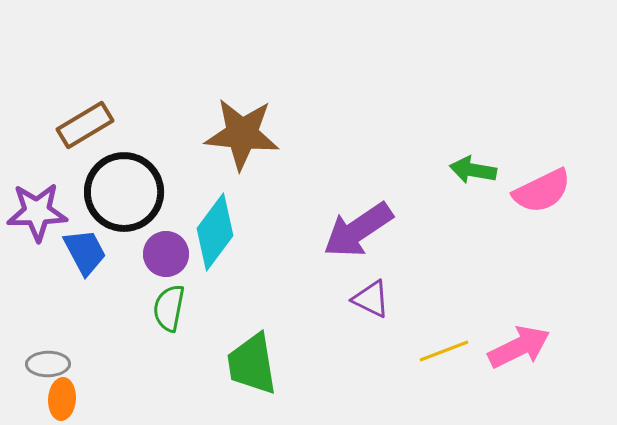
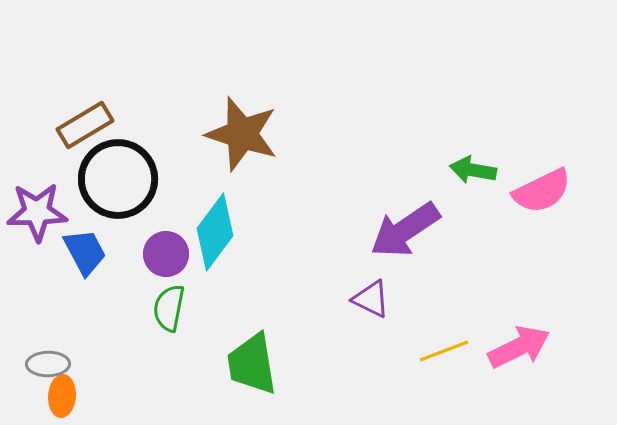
brown star: rotated 12 degrees clockwise
black circle: moved 6 px left, 13 px up
purple arrow: moved 47 px right
orange ellipse: moved 3 px up
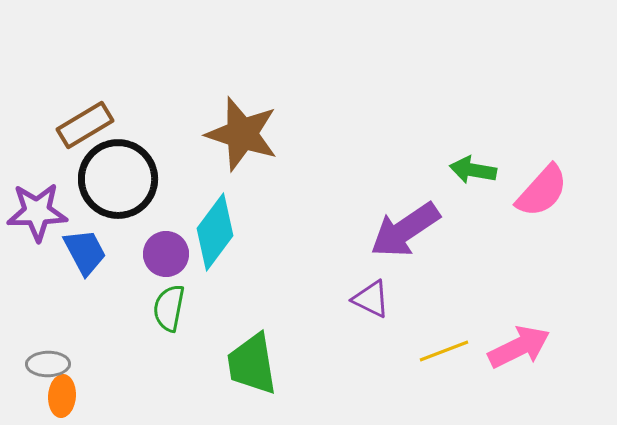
pink semicircle: rotated 22 degrees counterclockwise
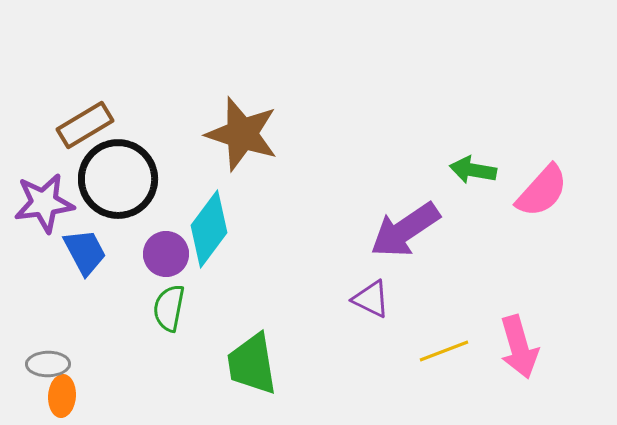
purple star: moved 7 px right, 9 px up; rotated 6 degrees counterclockwise
cyan diamond: moved 6 px left, 3 px up
pink arrow: rotated 100 degrees clockwise
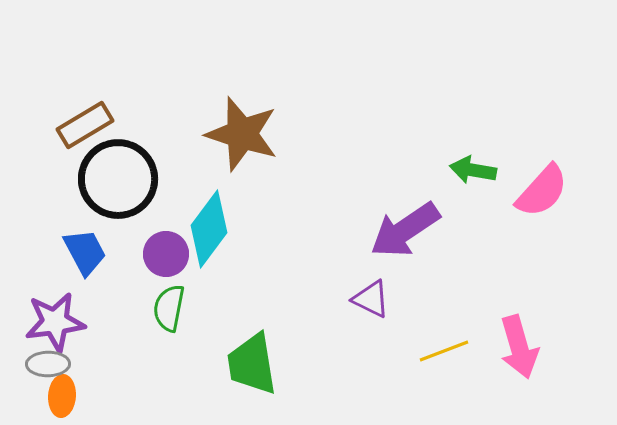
purple star: moved 11 px right, 119 px down
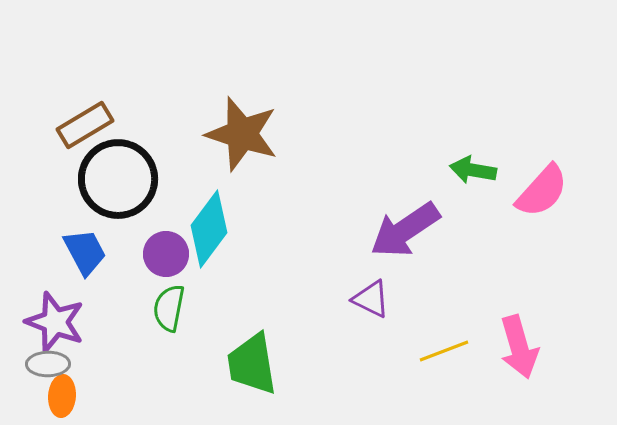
purple star: rotated 28 degrees clockwise
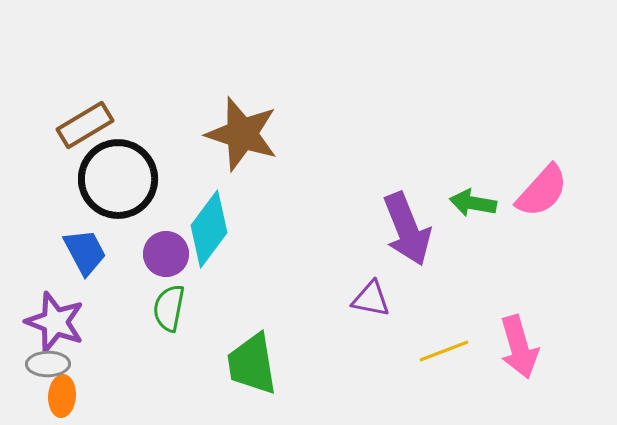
green arrow: moved 33 px down
purple arrow: moved 2 px right, 1 px up; rotated 78 degrees counterclockwise
purple triangle: rotated 15 degrees counterclockwise
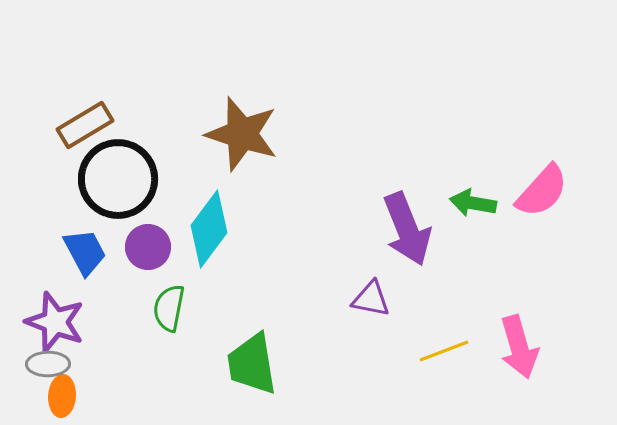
purple circle: moved 18 px left, 7 px up
